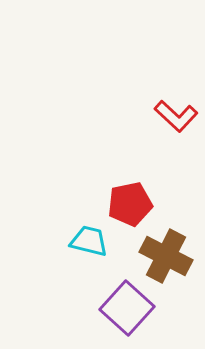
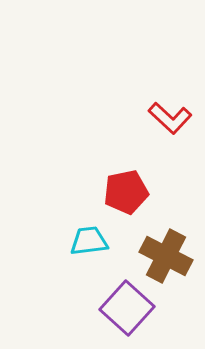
red L-shape: moved 6 px left, 2 px down
red pentagon: moved 4 px left, 12 px up
cyan trapezoid: rotated 21 degrees counterclockwise
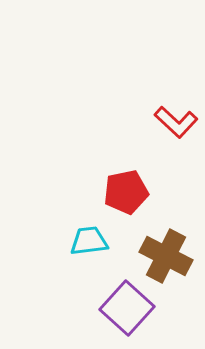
red L-shape: moved 6 px right, 4 px down
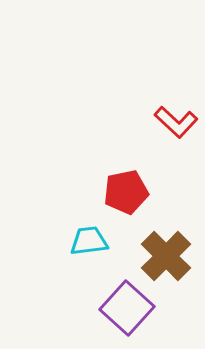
brown cross: rotated 18 degrees clockwise
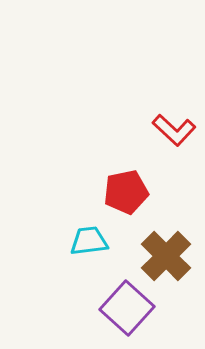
red L-shape: moved 2 px left, 8 px down
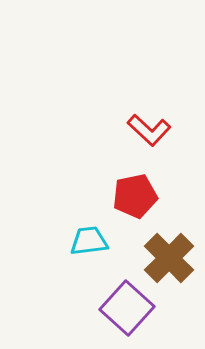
red L-shape: moved 25 px left
red pentagon: moved 9 px right, 4 px down
brown cross: moved 3 px right, 2 px down
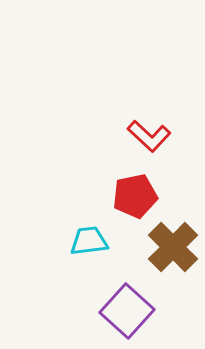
red L-shape: moved 6 px down
brown cross: moved 4 px right, 11 px up
purple square: moved 3 px down
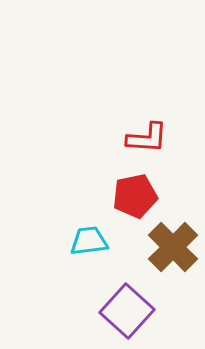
red L-shape: moved 2 px left, 2 px down; rotated 39 degrees counterclockwise
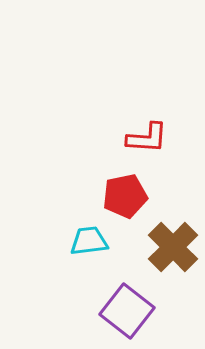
red pentagon: moved 10 px left
purple square: rotated 4 degrees counterclockwise
